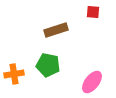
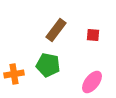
red square: moved 23 px down
brown rectangle: rotated 35 degrees counterclockwise
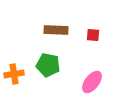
brown rectangle: rotated 55 degrees clockwise
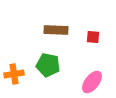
red square: moved 2 px down
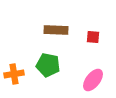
pink ellipse: moved 1 px right, 2 px up
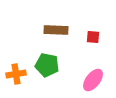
green pentagon: moved 1 px left
orange cross: moved 2 px right
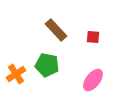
brown rectangle: rotated 45 degrees clockwise
orange cross: rotated 24 degrees counterclockwise
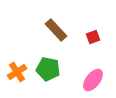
red square: rotated 24 degrees counterclockwise
green pentagon: moved 1 px right, 4 px down
orange cross: moved 1 px right, 2 px up
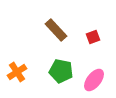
green pentagon: moved 13 px right, 2 px down
pink ellipse: moved 1 px right
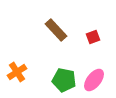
green pentagon: moved 3 px right, 9 px down
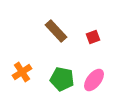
brown rectangle: moved 1 px down
orange cross: moved 5 px right
green pentagon: moved 2 px left, 1 px up
